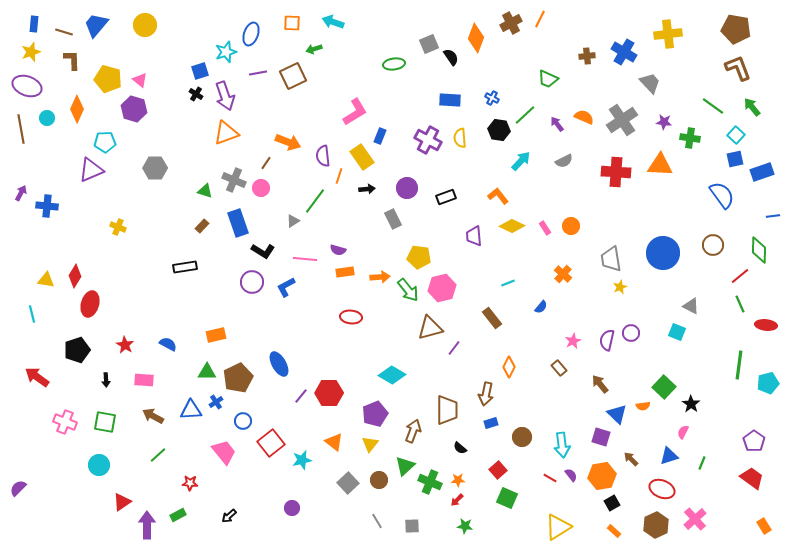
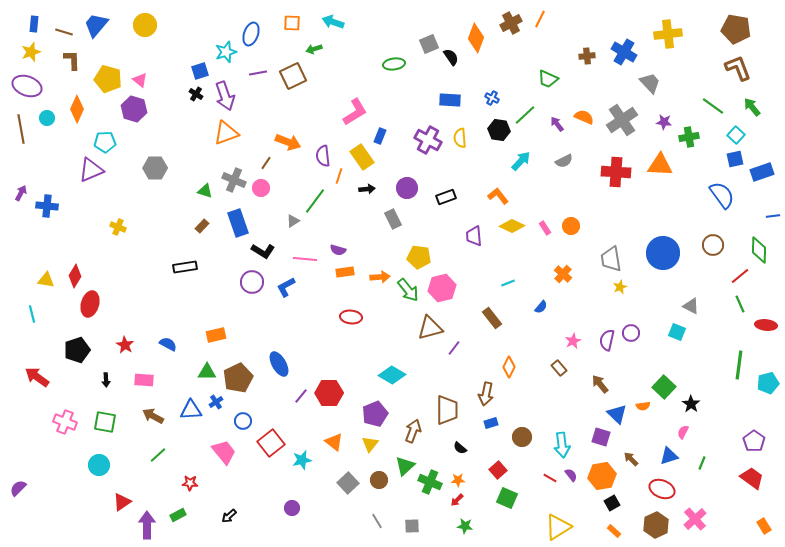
green cross at (690, 138): moved 1 px left, 1 px up; rotated 18 degrees counterclockwise
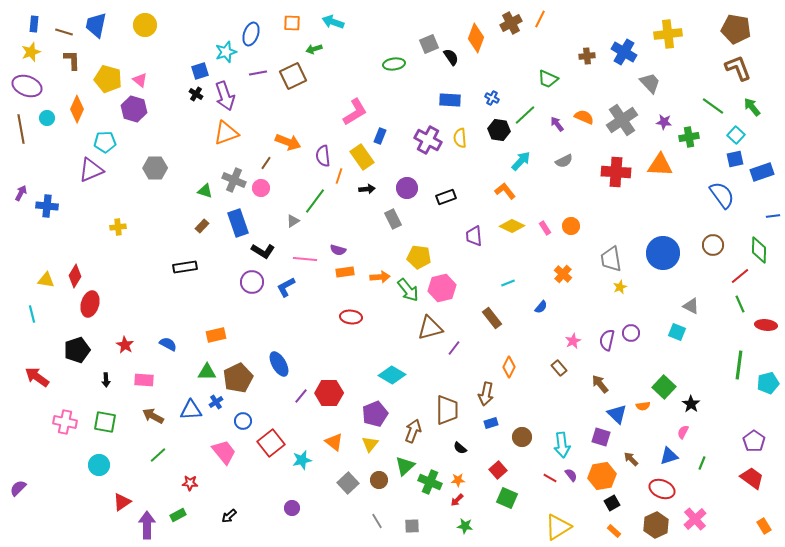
blue trapezoid at (96, 25): rotated 28 degrees counterclockwise
orange L-shape at (498, 196): moved 7 px right, 5 px up
yellow cross at (118, 227): rotated 28 degrees counterclockwise
pink cross at (65, 422): rotated 10 degrees counterclockwise
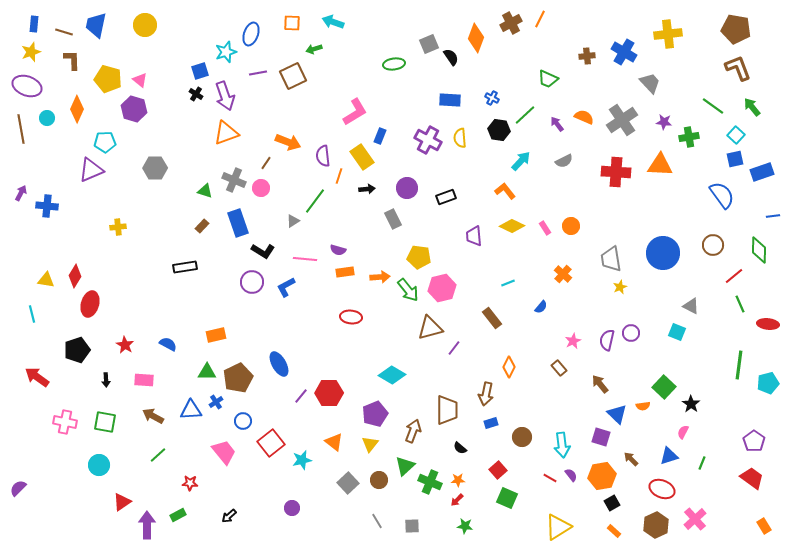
red line at (740, 276): moved 6 px left
red ellipse at (766, 325): moved 2 px right, 1 px up
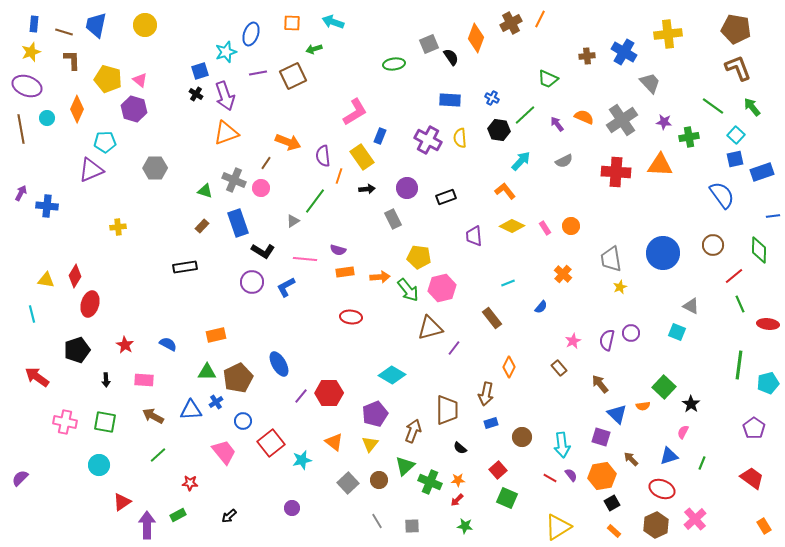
purple pentagon at (754, 441): moved 13 px up
purple semicircle at (18, 488): moved 2 px right, 10 px up
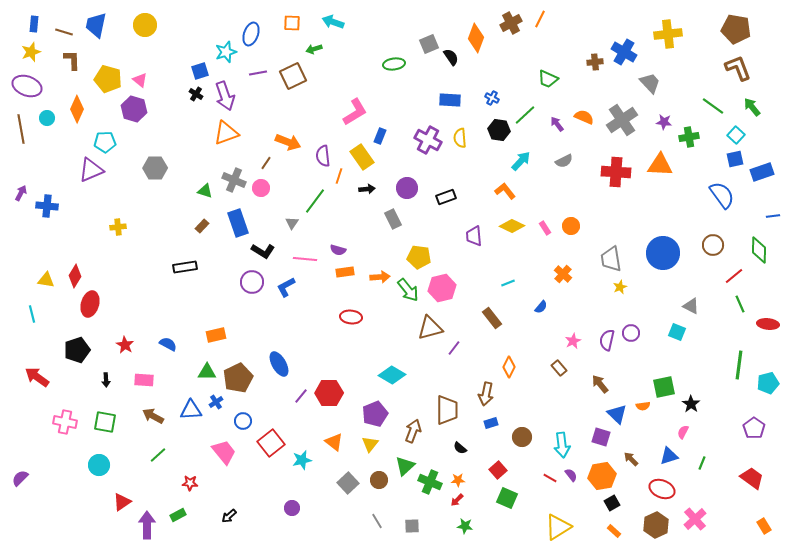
brown cross at (587, 56): moved 8 px right, 6 px down
gray triangle at (293, 221): moved 1 px left, 2 px down; rotated 24 degrees counterclockwise
green square at (664, 387): rotated 35 degrees clockwise
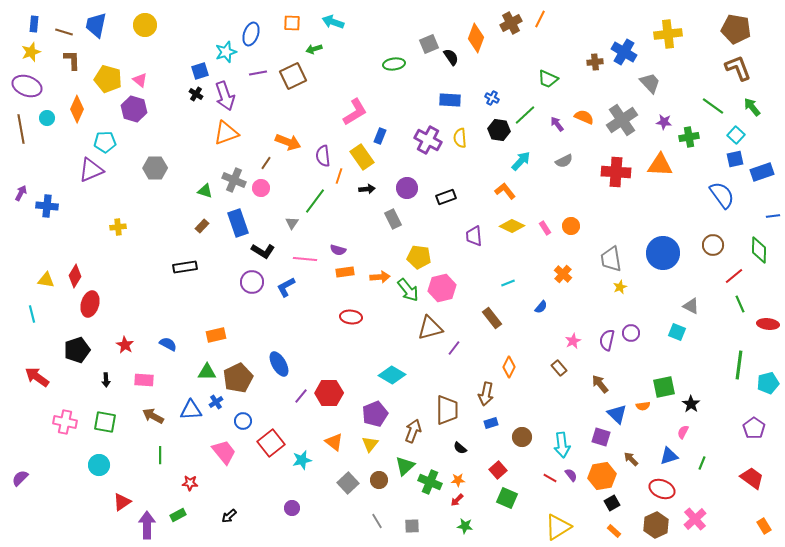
green line at (158, 455): moved 2 px right; rotated 48 degrees counterclockwise
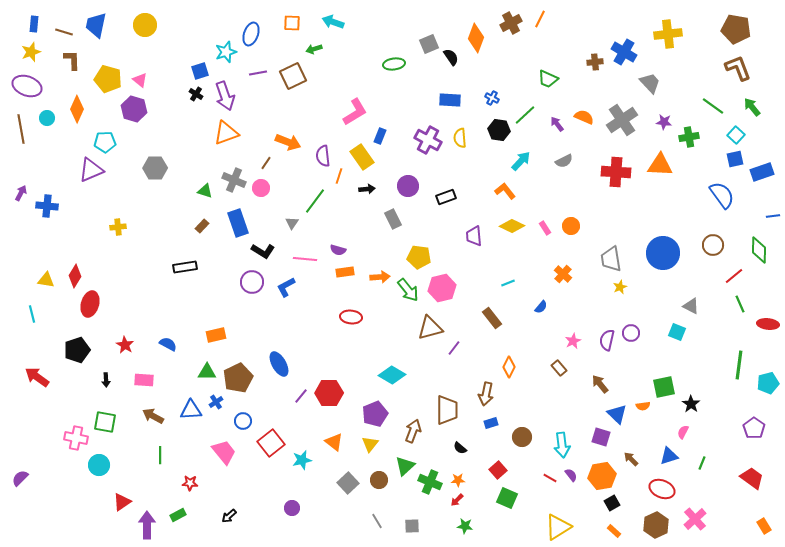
purple circle at (407, 188): moved 1 px right, 2 px up
pink cross at (65, 422): moved 11 px right, 16 px down
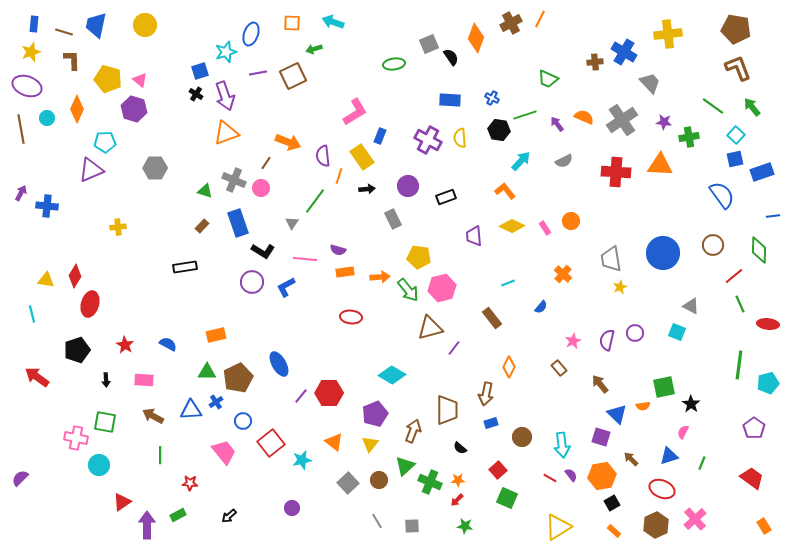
green line at (525, 115): rotated 25 degrees clockwise
orange circle at (571, 226): moved 5 px up
purple circle at (631, 333): moved 4 px right
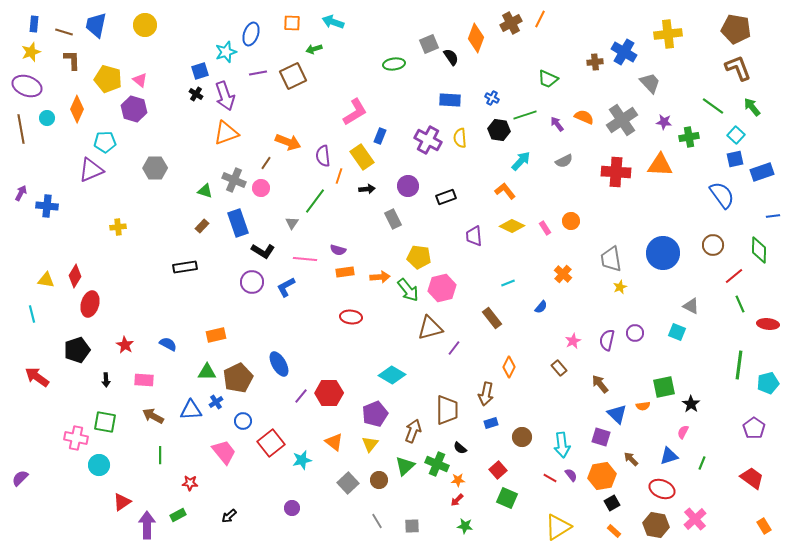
green cross at (430, 482): moved 7 px right, 18 px up
brown hexagon at (656, 525): rotated 25 degrees counterclockwise
